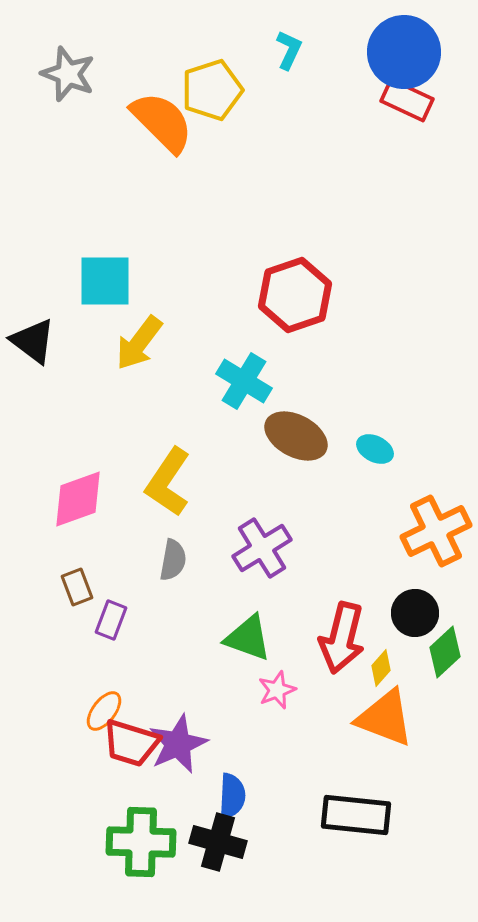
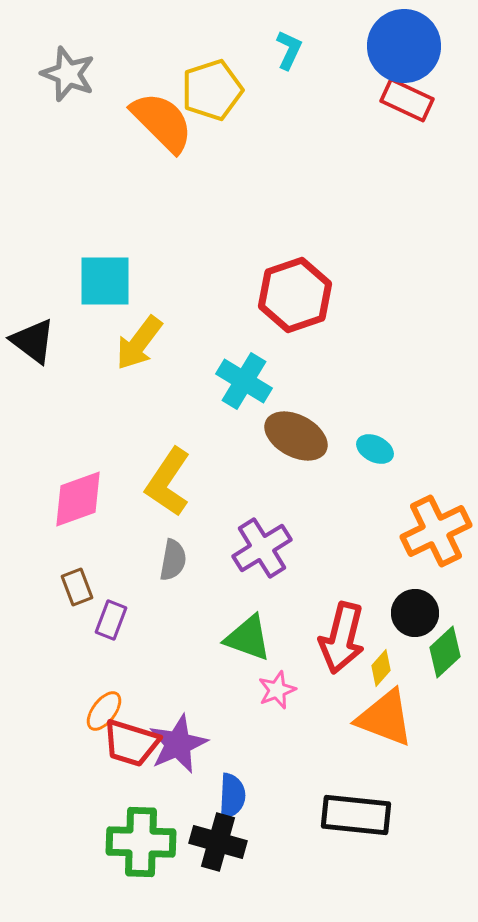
blue circle: moved 6 px up
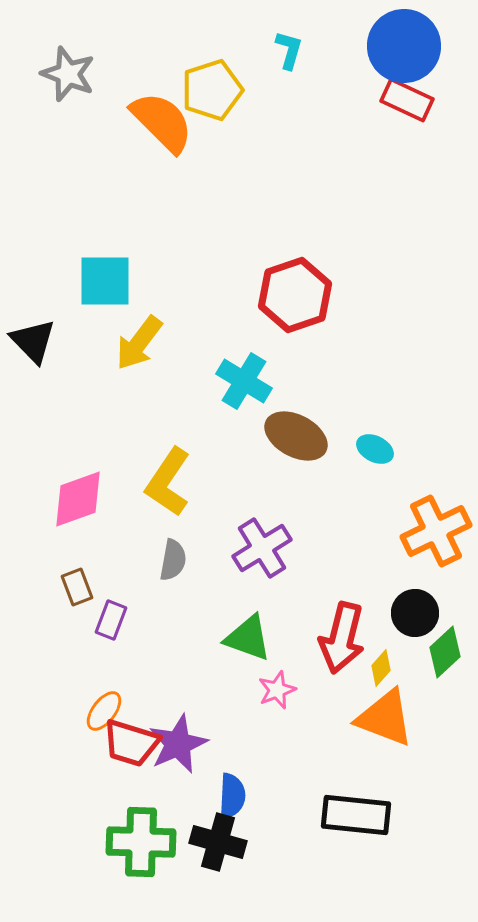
cyan L-shape: rotated 9 degrees counterclockwise
black triangle: rotated 9 degrees clockwise
